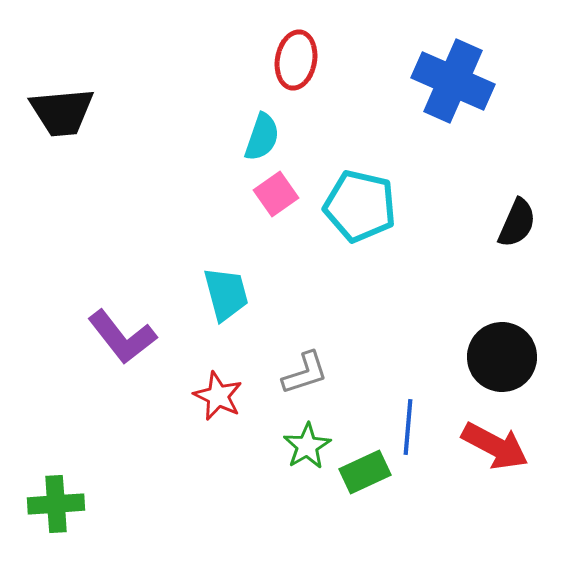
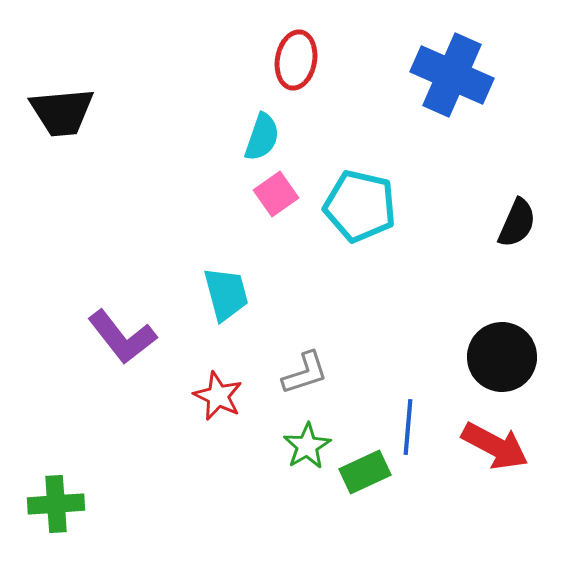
blue cross: moved 1 px left, 6 px up
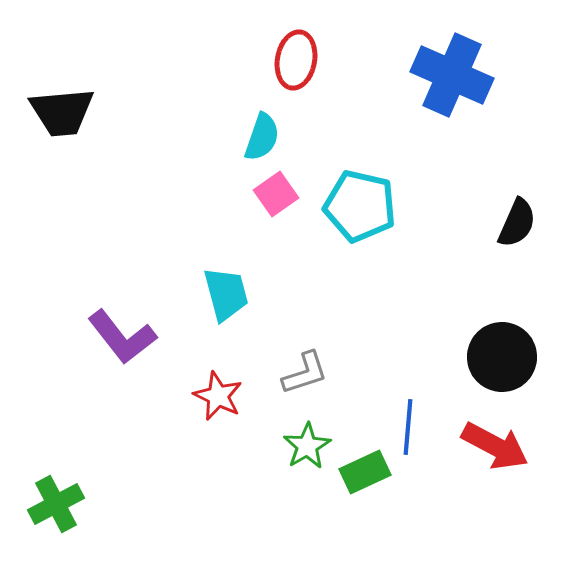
green cross: rotated 24 degrees counterclockwise
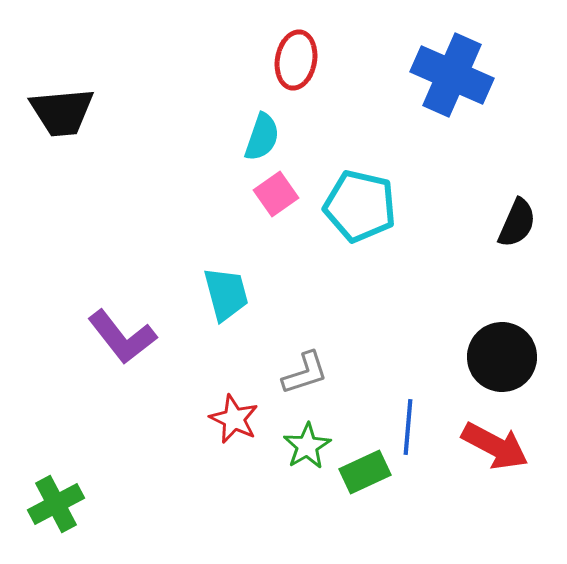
red star: moved 16 px right, 23 px down
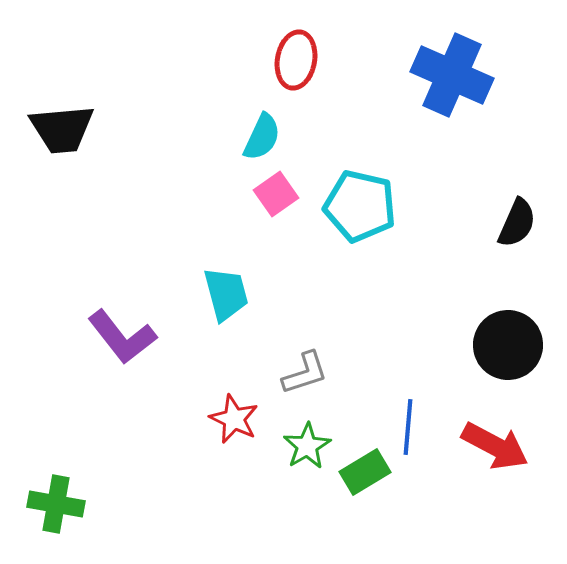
black trapezoid: moved 17 px down
cyan semicircle: rotated 6 degrees clockwise
black circle: moved 6 px right, 12 px up
green rectangle: rotated 6 degrees counterclockwise
green cross: rotated 38 degrees clockwise
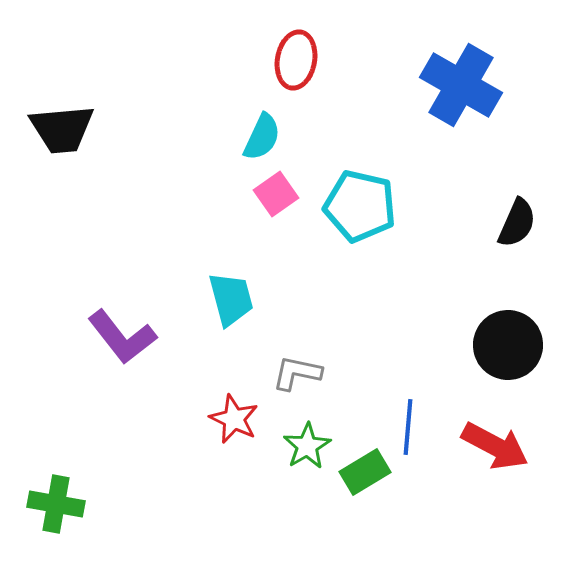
blue cross: moved 9 px right, 10 px down; rotated 6 degrees clockwise
cyan trapezoid: moved 5 px right, 5 px down
gray L-shape: moved 8 px left; rotated 150 degrees counterclockwise
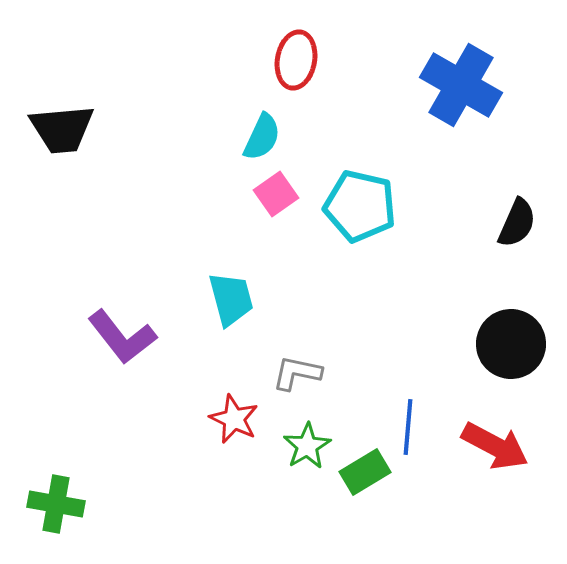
black circle: moved 3 px right, 1 px up
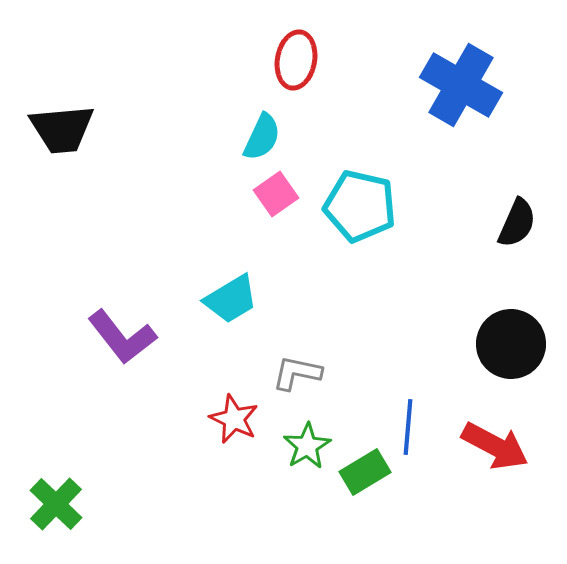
cyan trapezoid: rotated 74 degrees clockwise
green cross: rotated 34 degrees clockwise
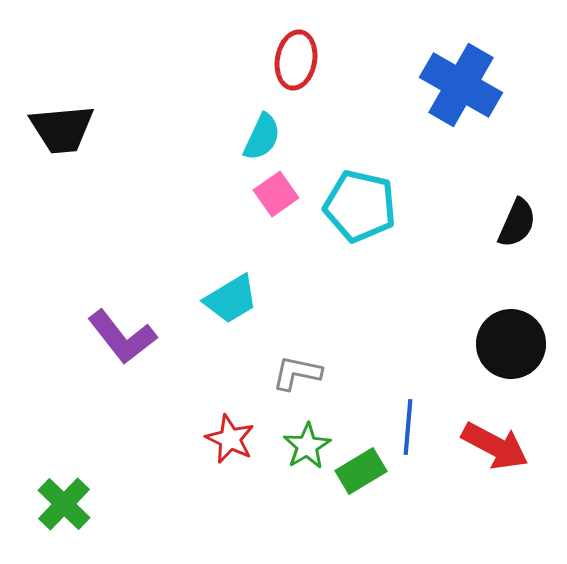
red star: moved 4 px left, 20 px down
green rectangle: moved 4 px left, 1 px up
green cross: moved 8 px right
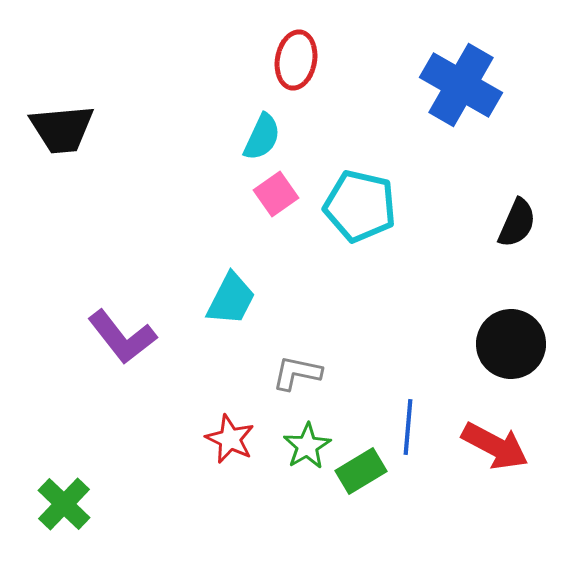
cyan trapezoid: rotated 32 degrees counterclockwise
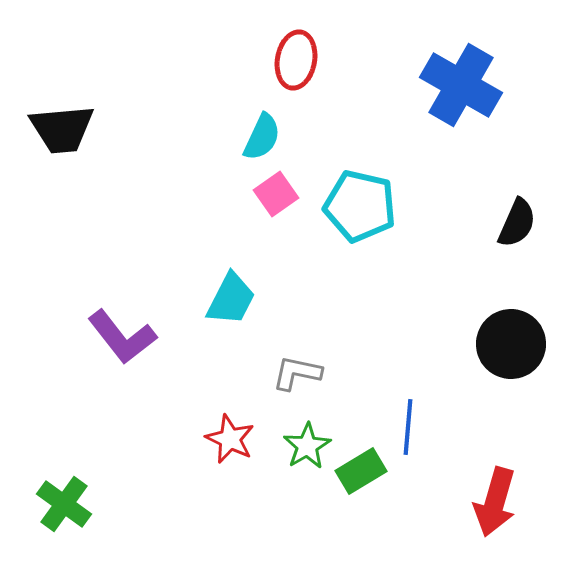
red arrow: moved 56 px down; rotated 78 degrees clockwise
green cross: rotated 8 degrees counterclockwise
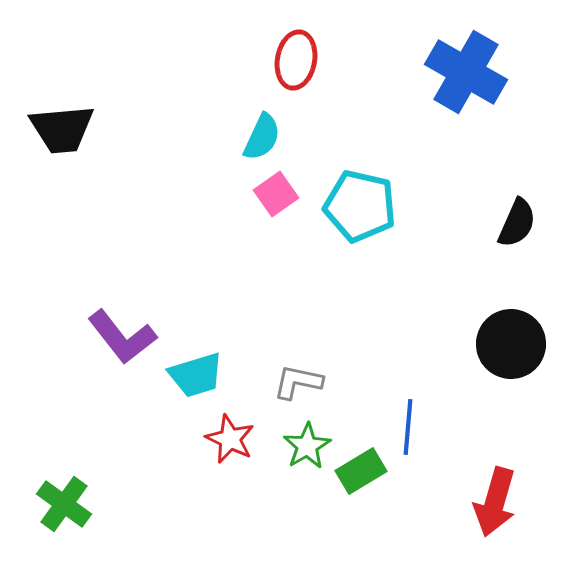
blue cross: moved 5 px right, 13 px up
cyan trapezoid: moved 35 px left, 76 px down; rotated 46 degrees clockwise
gray L-shape: moved 1 px right, 9 px down
